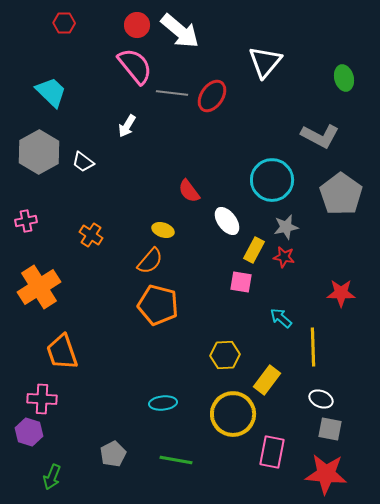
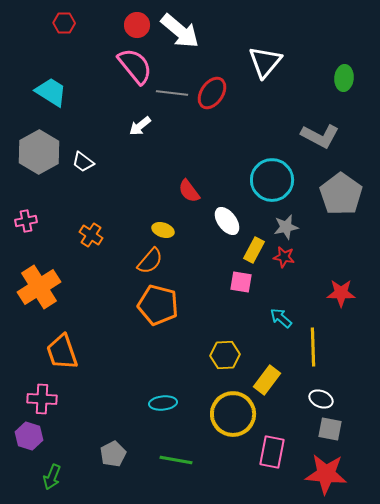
green ellipse at (344, 78): rotated 20 degrees clockwise
cyan trapezoid at (51, 92): rotated 12 degrees counterclockwise
red ellipse at (212, 96): moved 3 px up
white arrow at (127, 126): moved 13 px right; rotated 20 degrees clockwise
purple hexagon at (29, 432): moved 4 px down
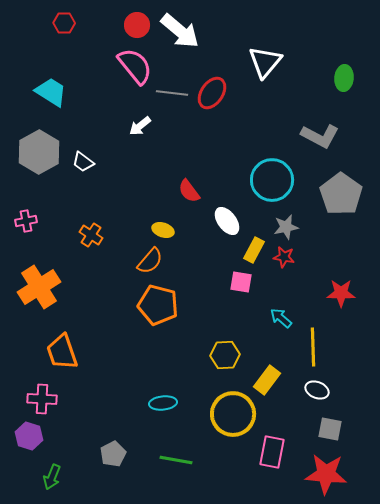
white ellipse at (321, 399): moved 4 px left, 9 px up
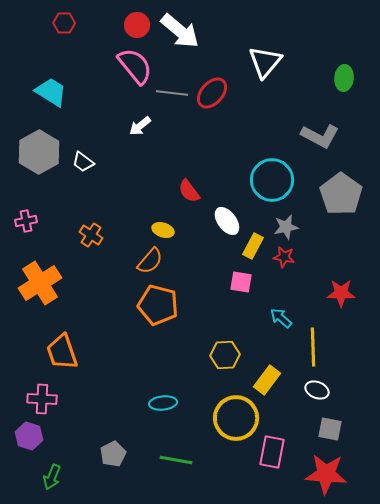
red ellipse at (212, 93): rotated 8 degrees clockwise
yellow rectangle at (254, 250): moved 1 px left, 4 px up
orange cross at (39, 287): moved 1 px right, 4 px up
yellow circle at (233, 414): moved 3 px right, 4 px down
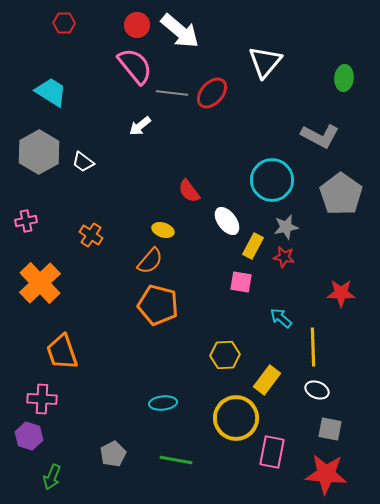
orange cross at (40, 283): rotated 12 degrees counterclockwise
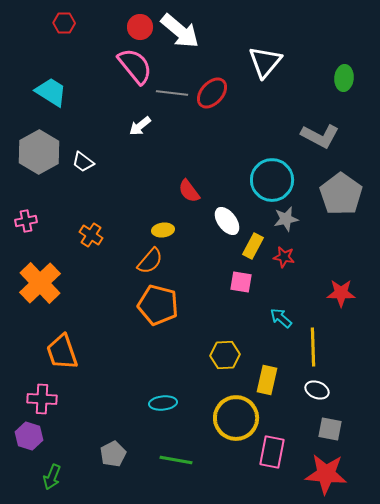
red circle at (137, 25): moved 3 px right, 2 px down
gray star at (286, 227): moved 8 px up
yellow ellipse at (163, 230): rotated 25 degrees counterclockwise
yellow rectangle at (267, 380): rotated 24 degrees counterclockwise
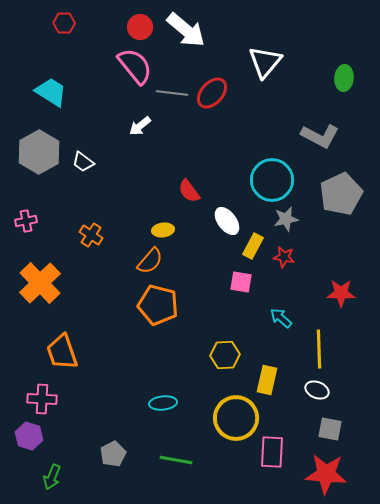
white arrow at (180, 31): moved 6 px right, 1 px up
gray pentagon at (341, 194): rotated 12 degrees clockwise
yellow line at (313, 347): moved 6 px right, 2 px down
pink rectangle at (272, 452): rotated 8 degrees counterclockwise
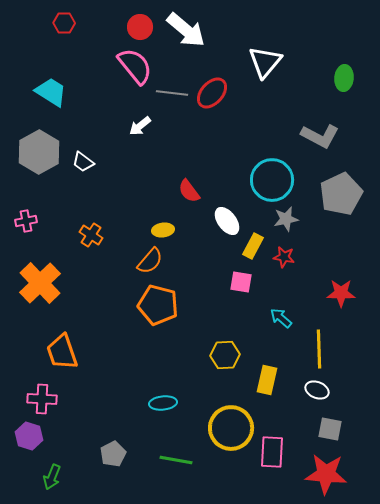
yellow circle at (236, 418): moved 5 px left, 10 px down
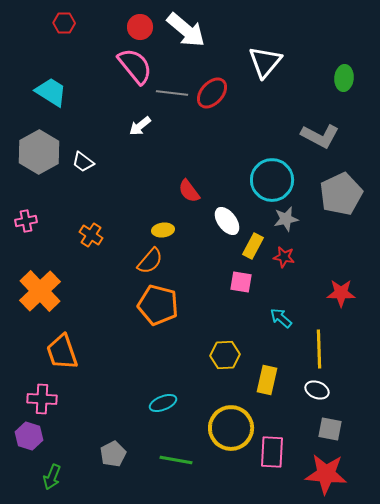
orange cross at (40, 283): moved 8 px down
cyan ellipse at (163, 403): rotated 16 degrees counterclockwise
